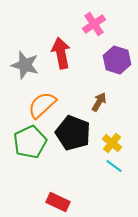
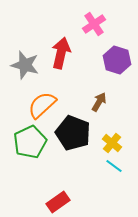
red arrow: rotated 24 degrees clockwise
red rectangle: rotated 60 degrees counterclockwise
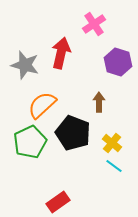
purple hexagon: moved 1 px right, 2 px down
brown arrow: rotated 30 degrees counterclockwise
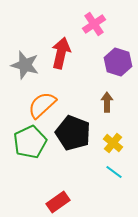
brown arrow: moved 8 px right
yellow cross: moved 1 px right
cyan line: moved 6 px down
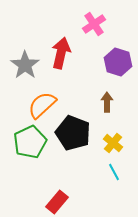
gray star: rotated 20 degrees clockwise
cyan line: rotated 24 degrees clockwise
red rectangle: moved 1 px left; rotated 15 degrees counterclockwise
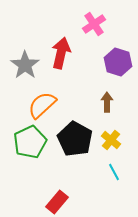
black pentagon: moved 2 px right, 6 px down; rotated 8 degrees clockwise
yellow cross: moved 2 px left, 3 px up
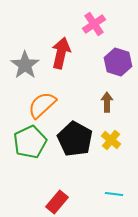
cyan line: moved 22 px down; rotated 54 degrees counterclockwise
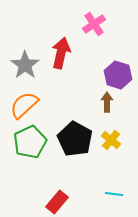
purple hexagon: moved 13 px down
orange semicircle: moved 18 px left
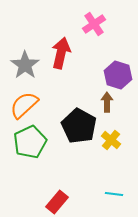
black pentagon: moved 4 px right, 13 px up
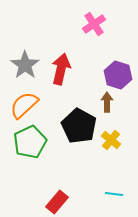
red arrow: moved 16 px down
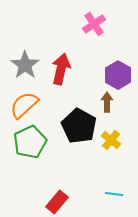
purple hexagon: rotated 12 degrees clockwise
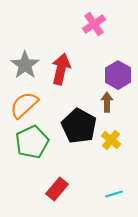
green pentagon: moved 2 px right
cyan line: rotated 24 degrees counterclockwise
red rectangle: moved 13 px up
